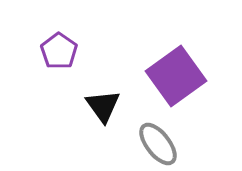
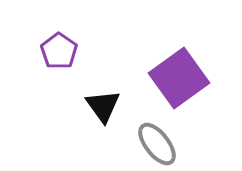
purple square: moved 3 px right, 2 px down
gray ellipse: moved 1 px left
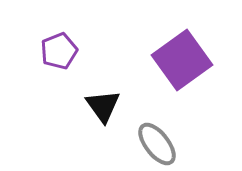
purple pentagon: rotated 15 degrees clockwise
purple square: moved 3 px right, 18 px up
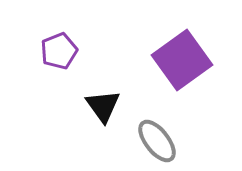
gray ellipse: moved 3 px up
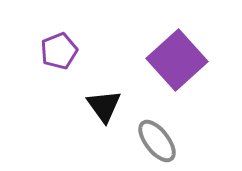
purple square: moved 5 px left; rotated 6 degrees counterclockwise
black triangle: moved 1 px right
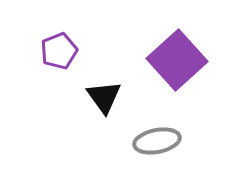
black triangle: moved 9 px up
gray ellipse: rotated 63 degrees counterclockwise
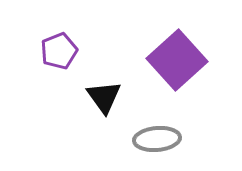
gray ellipse: moved 2 px up; rotated 6 degrees clockwise
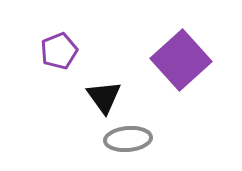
purple square: moved 4 px right
gray ellipse: moved 29 px left
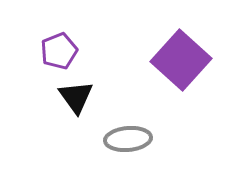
purple square: rotated 6 degrees counterclockwise
black triangle: moved 28 px left
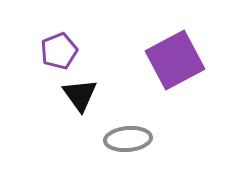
purple square: moved 6 px left; rotated 20 degrees clockwise
black triangle: moved 4 px right, 2 px up
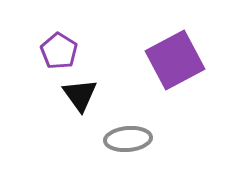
purple pentagon: rotated 18 degrees counterclockwise
